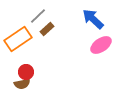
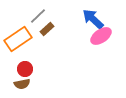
pink ellipse: moved 9 px up
red circle: moved 1 px left, 3 px up
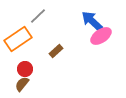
blue arrow: moved 1 px left, 2 px down
brown rectangle: moved 9 px right, 22 px down
brown semicircle: rotated 140 degrees clockwise
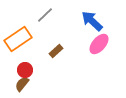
gray line: moved 7 px right, 1 px up
pink ellipse: moved 2 px left, 8 px down; rotated 15 degrees counterclockwise
red circle: moved 1 px down
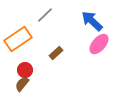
brown rectangle: moved 2 px down
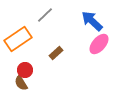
brown semicircle: moved 1 px left, 1 px up; rotated 70 degrees counterclockwise
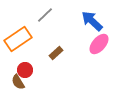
brown semicircle: moved 3 px left, 1 px up
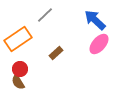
blue arrow: moved 3 px right, 1 px up
red circle: moved 5 px left, 1 px up
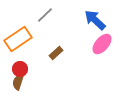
pink ellipse: moved 3 px right
brown semicircle: rotated 49 degrees clockwise
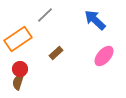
pink ellipse: moved 2 px right, 12 px down
